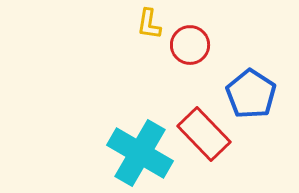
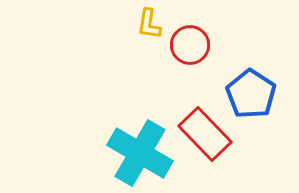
red rectangle: moved 1 px right
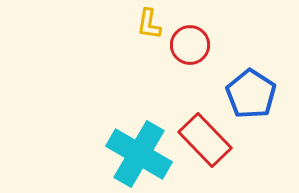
red rectangle: moved 6 px down
cyan cross: moved 1 px left, 1 px down
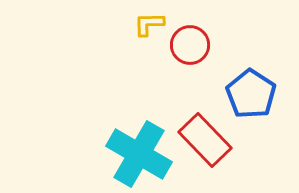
yellow L-shape: rotated 80 degrees clockwise
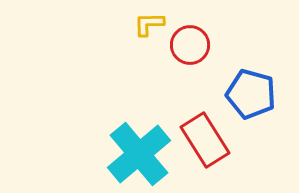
blue pentagon: rotated 18 degrees counterclockwise
red rectangle: rotated 12 degrees clockwise
cyan cross: rotated 20 degrees clockwise
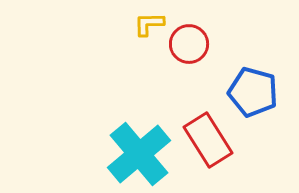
red circle: moved 1 px left, 1 px up
blue pentagon: moved 2 px right, 2 px up
red rectangle: moved 3 px right
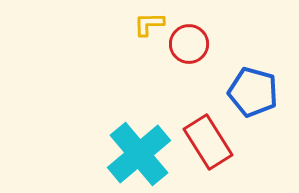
red rectangle: moved 2 px down
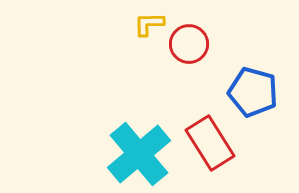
red rectangle: moved 2 px right, 1 px down
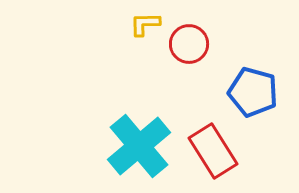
yellow L-shape: moved 4 px left
red rectangle: moved 3 px right, 8 px down
cyan cross: moved 8 px up
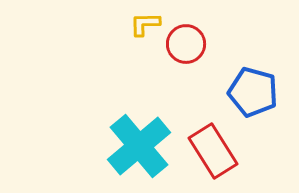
red circle: moved 3 px left
